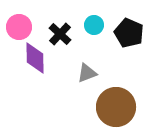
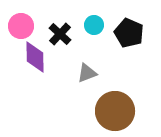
pink circle: moved 2 px right, 1 px up
purple diamond: moved 1 px up
brown circle: moved 1 px left, 4 px down
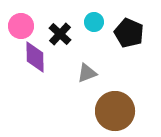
cyan circle: moved 3 px up
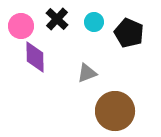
black cross: moved 3 px left, 15 px up
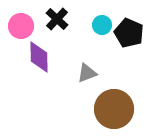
cyan circle: moved 8 px right, 3 px down
purple diamond: moved 4 px right
brown circle: moved 1 px left, 2 px up
